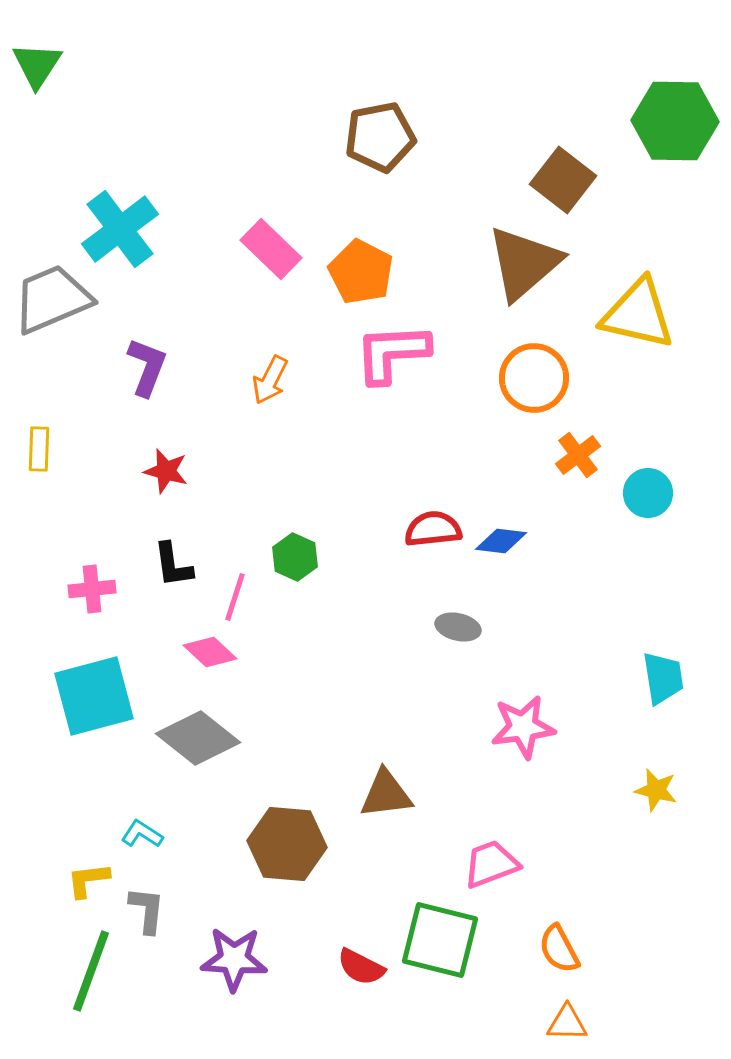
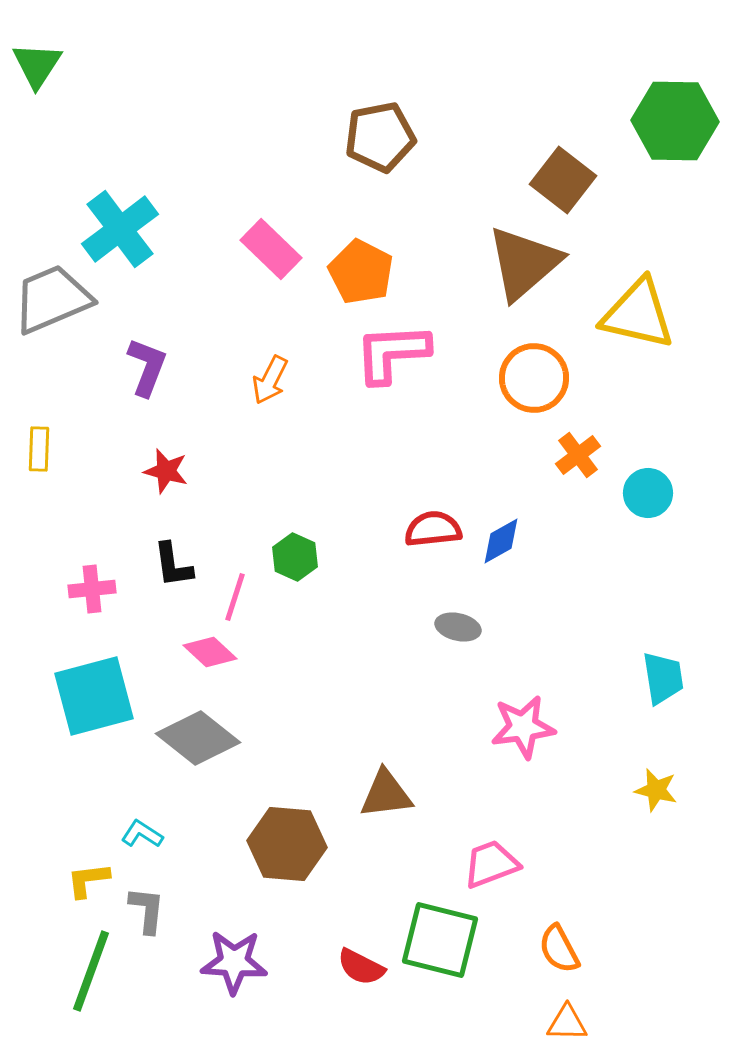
blue diamond at (501, 541): rotated 36 degrees counterclockwise
purple star at (234, 959): moved 3 px down
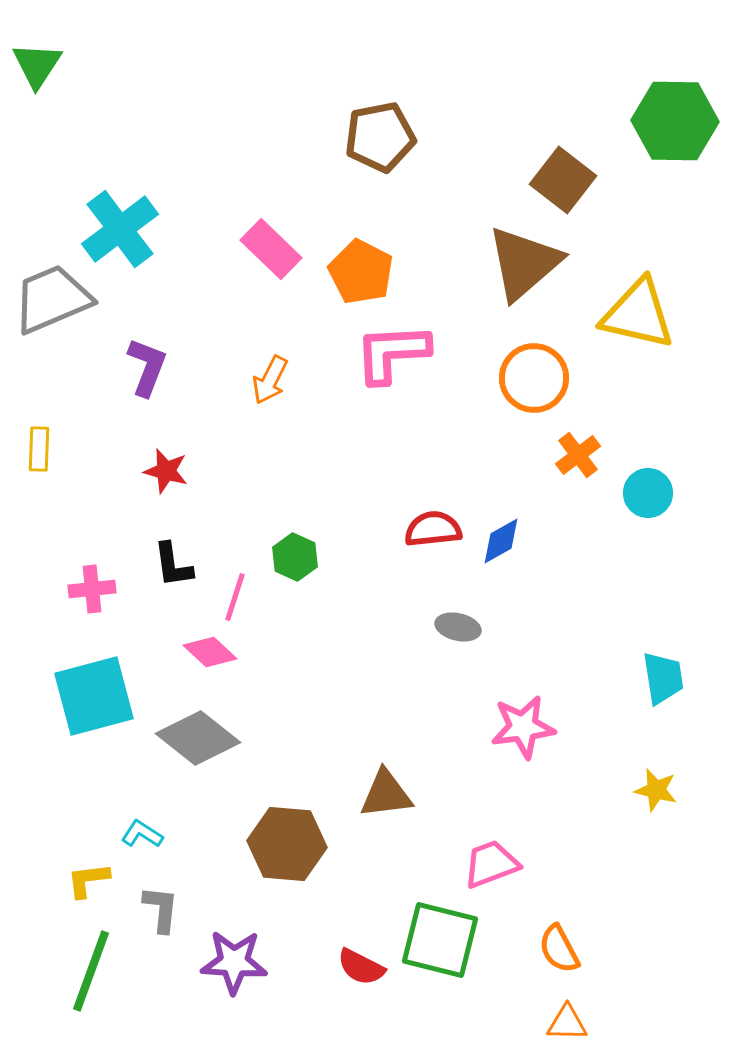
gray L-shape at (147, 910): moved 14 px right, 1 px up
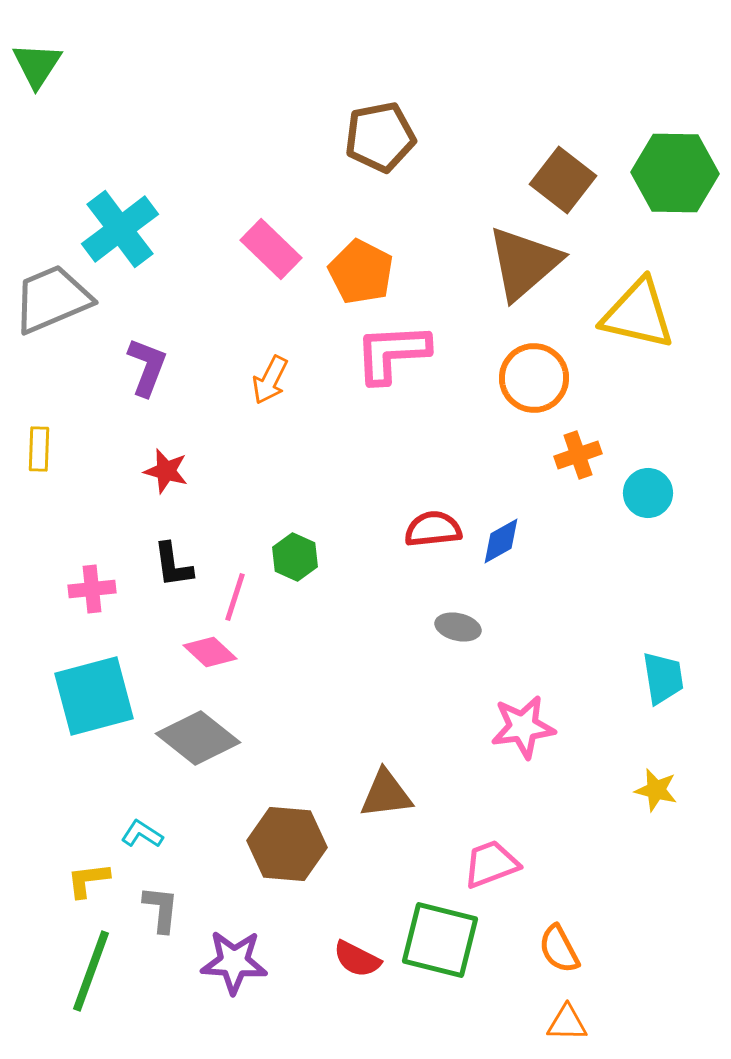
green hexagon at (675, 121): moved 52 px down
orange cross at (578, 455): rotated 18 degrees clockwise
red semicircle at (361, 967): moved 4 px left, 8 px up
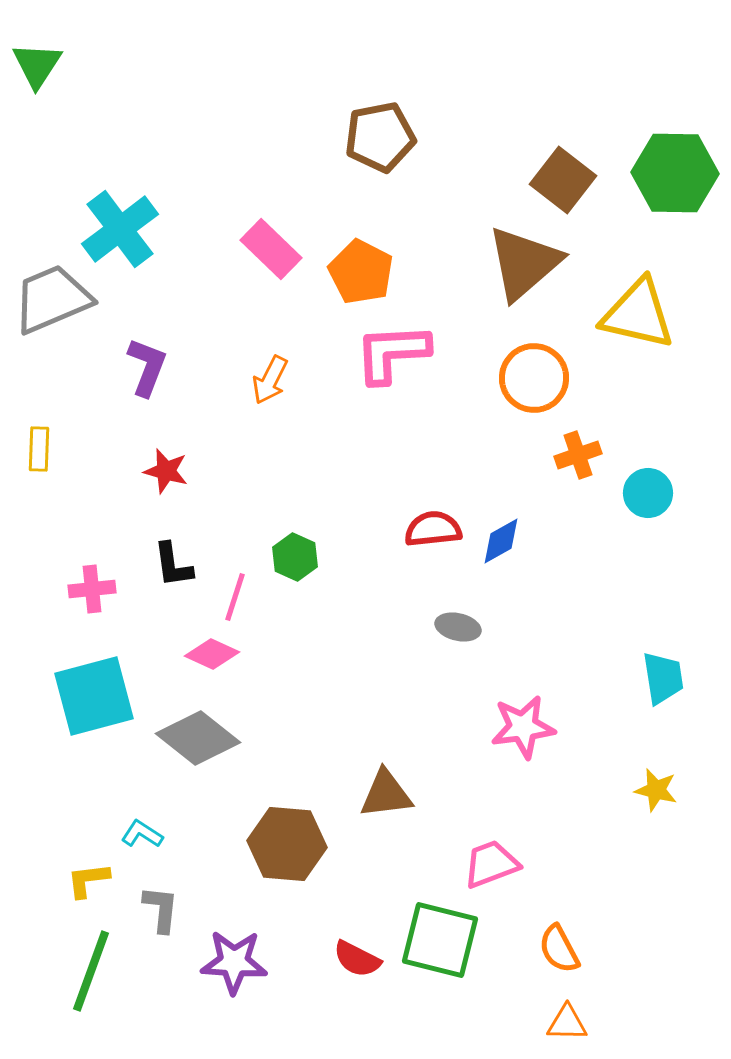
pink diamond at (210, 652): moved 2 px right, 2 px down; rotated 18 degrees counterclockwise
